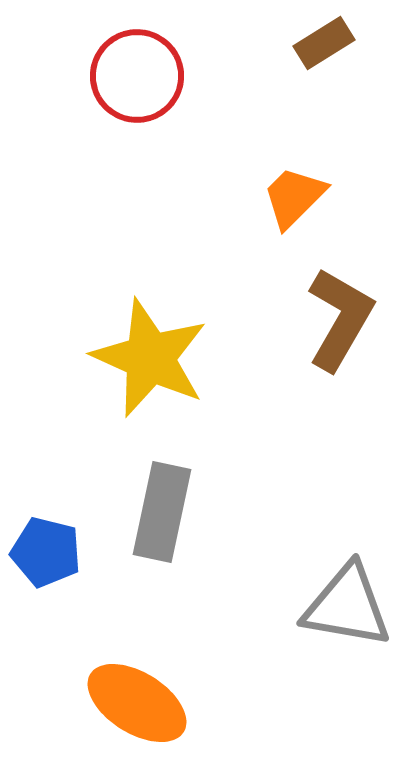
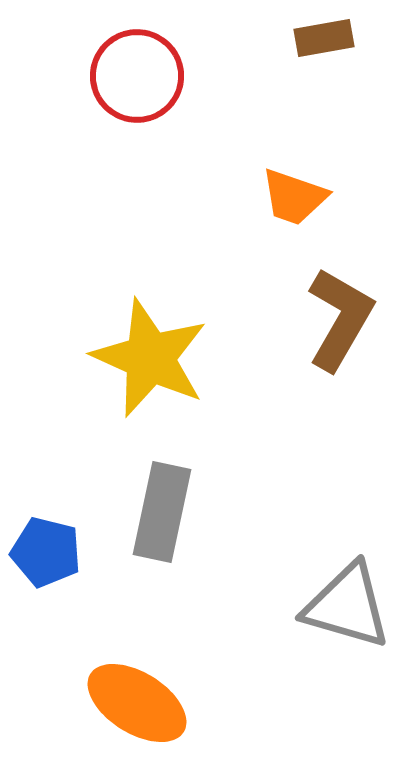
brown rectangle: moved 5 px up; rotated 22 degrees clockwise
orange trapezoid: rotated 116 degrees counterclockwise
gray triangle: rotated 6 degrees clockwise
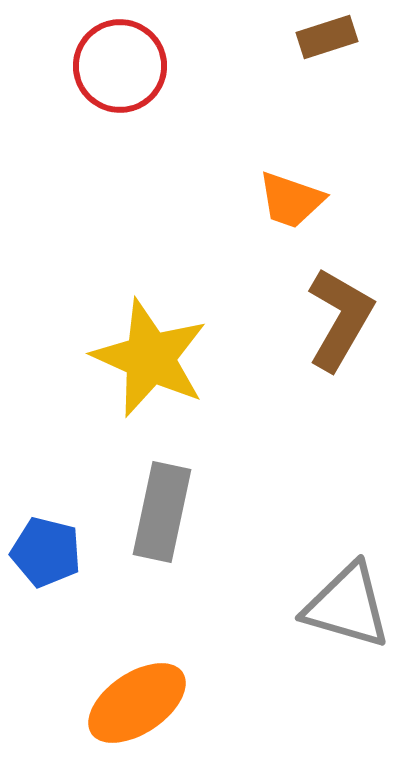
brown rectangle: moved 3 px right, 1 px up; rotated 8 degrees counterclockwise
red circle: moved 17 px left, 10 px up
orange trapezoid: moved 3 px left, 3 px down
orange ellipse: rotated 66 degrees counterclockwise
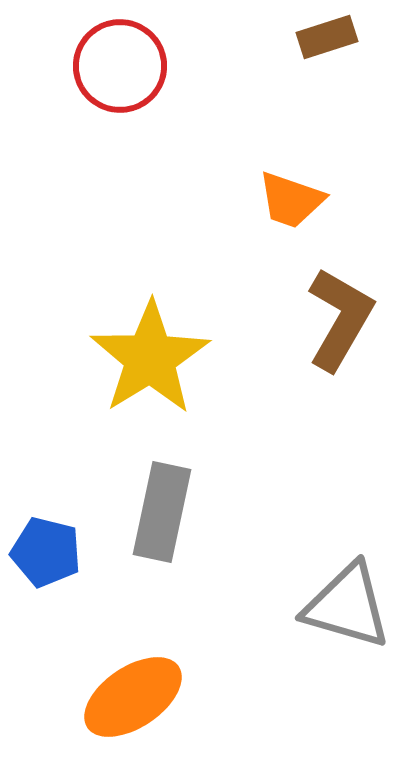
yellow star: rotated 16 degrees clockwise
orange ellipse: moved 4 px left, 6 px up
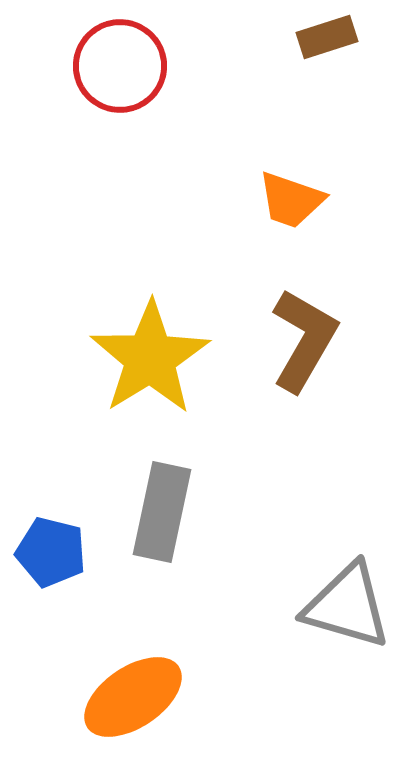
brown L-shape: moved 36 px left, 21 px down
blue pentagon: moved 5 px right
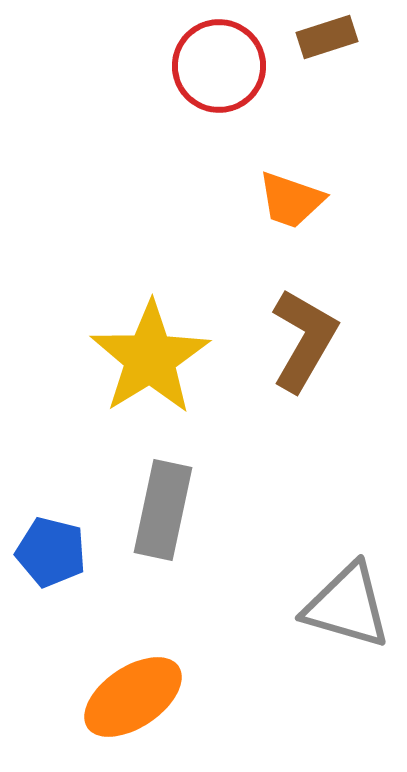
red circle: moved 99 px right
gray rectangle: moved 1 px right, 2 px up
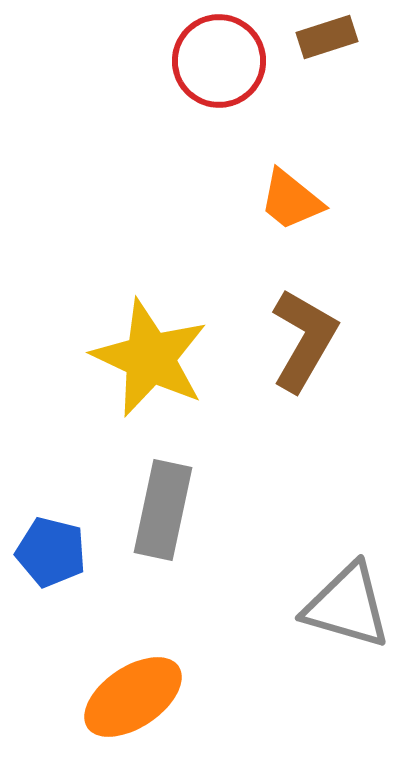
red circle: moved 5 px up
orange trapezoid: rotated 20 degrees clockwise
yellow star: rotated 15 degrees counterclockwise
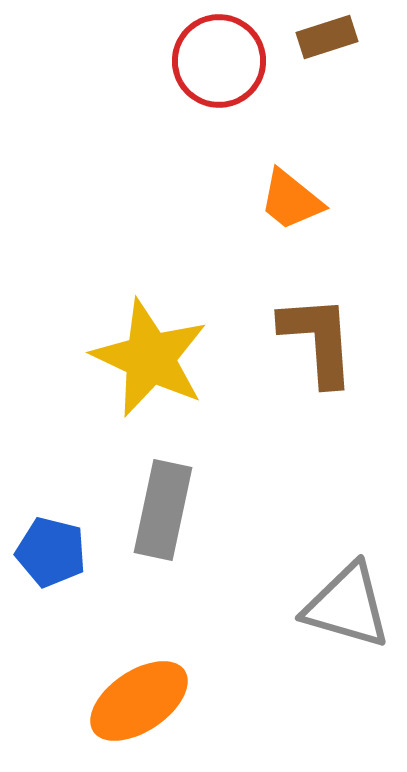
brown L-shape: moved 14 px right; rotated 34 degrees counterclockwise
orange ellipse: moved 6 px right, 4 px down
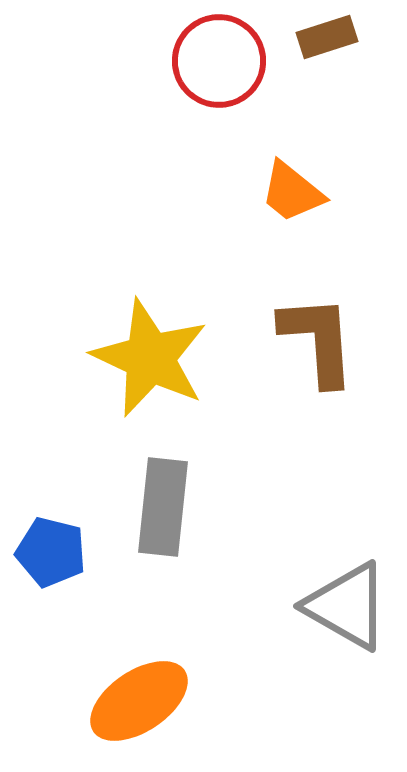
orange trapezoid: moved 1 px right, 8 px up
gray rectangle: moved 3 px up; rotated 6 degrees counterclockwise
gray triangle: rotated 14 degrees clockwise
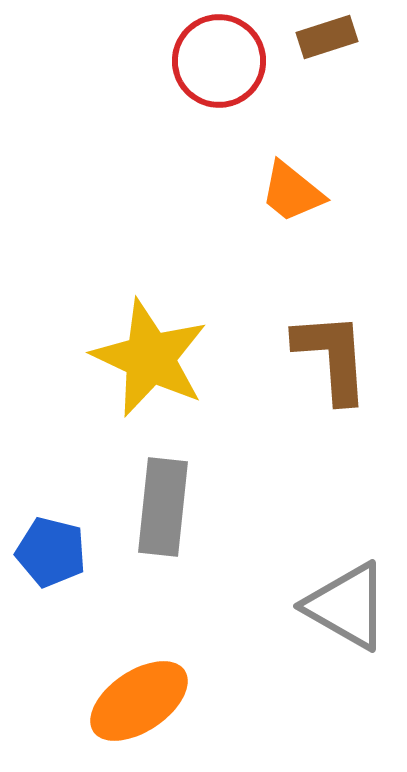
brown L-shape: moved 14 px right, 17 px down
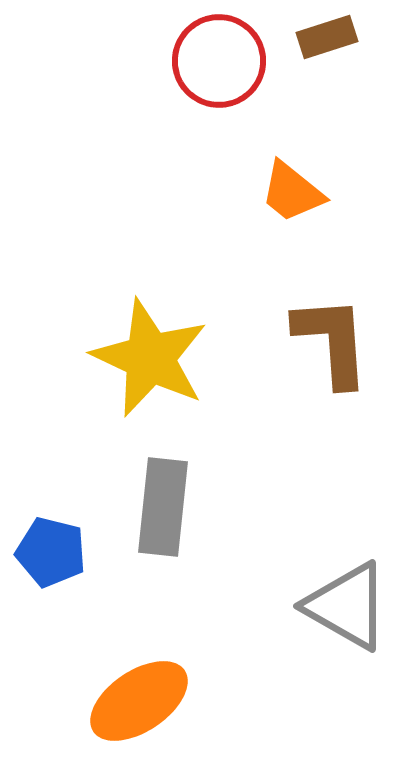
brown L-shape: moved 16 px up
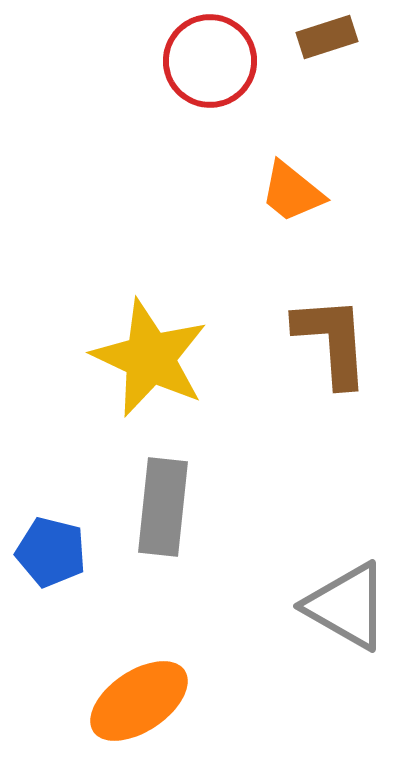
red circle: moved 9 px left
